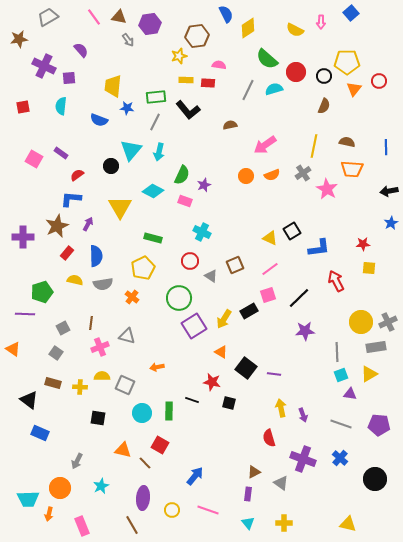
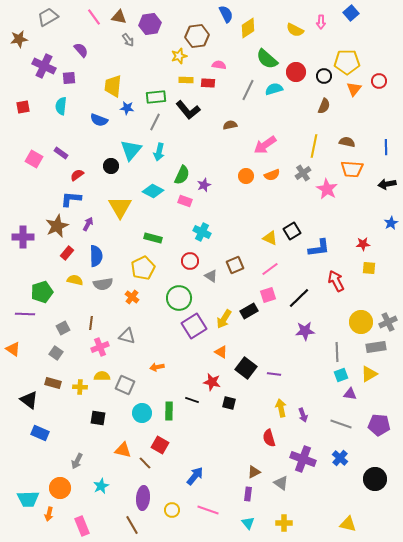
black arrow at (389, 191): moved 2 px left, 7 px up
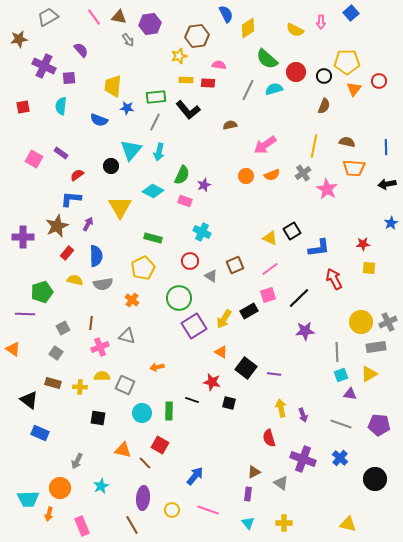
orange trapezoid at (352, 169): moved 2 px right, 1 px up
red arrow at (336, 281): moved 2 px left, 2 px up
orange cross at (132, 297): moved 3 px down
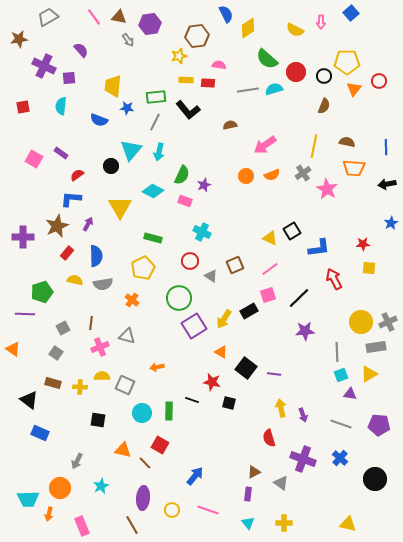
gray line at (248, 90): rotated 55 degrees clockwise
black square at (98, 418): moved 2 px down
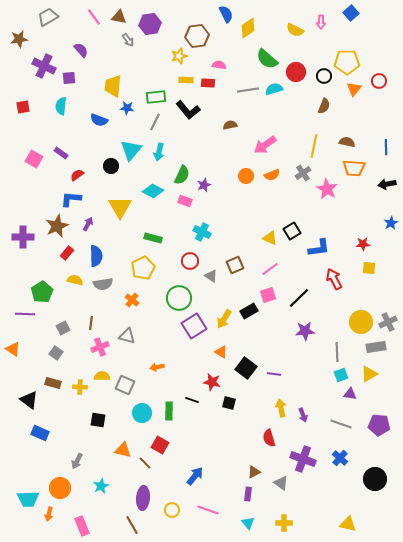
green pentagon at (42, 292): rotated 15 degrees counterclockwise
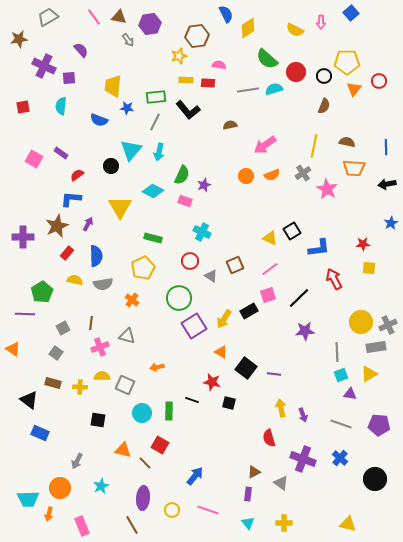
gray cross at (388, 322): moved 3 px down
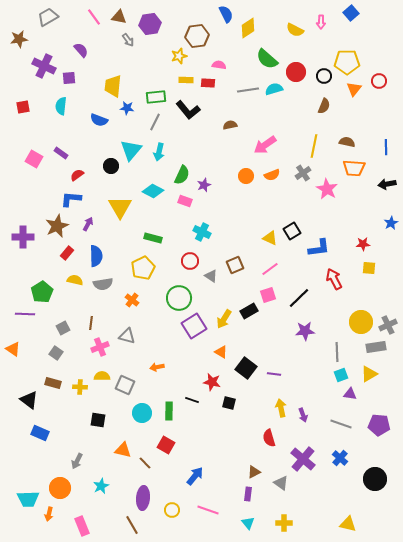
red square at (160, 445): moved 6 px right
purple cross at (303, 459): rotated 20 degrees clockwise
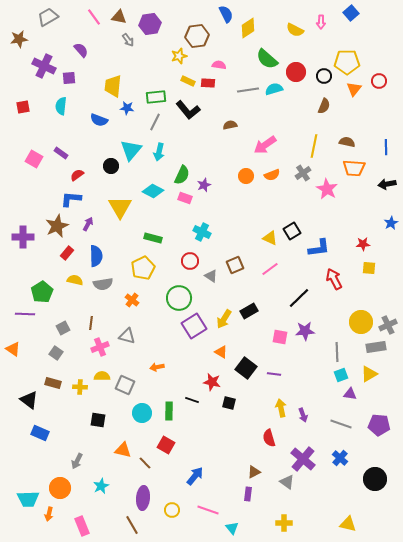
yellow rectangle at (186, 80): moved 2 px right, 1 px down; rotated 24 degrees clockwise
pink rectangle at (185, 201): moved 3 px up
pink square at (268, 295): moved 12 px right, 42 px down; rotated 28 degrees clockwise
gray triangle at (281, 483): moved 6 px right, 1 px up
cyan triangle at (248, 523): moved 16 px left, 5 px down
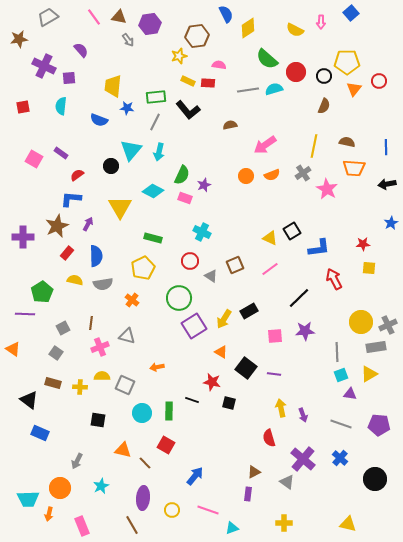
pink square at (280, 337): moved 5 px left, 1 px up; rotated 14 degrees counterclockwise
cyan triangle at (232, 528): rotated 48 degrees clockwise
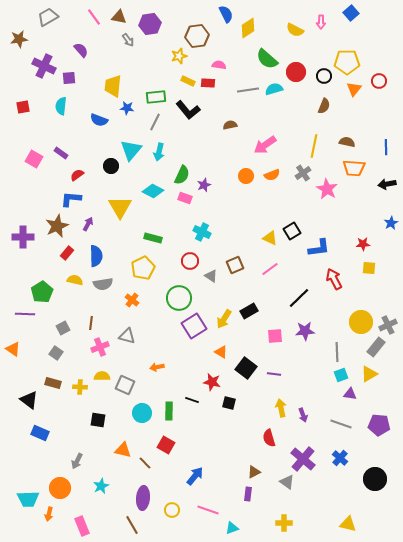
gray rectangle at (376, 347): rotated 42 degrees counterclockwise
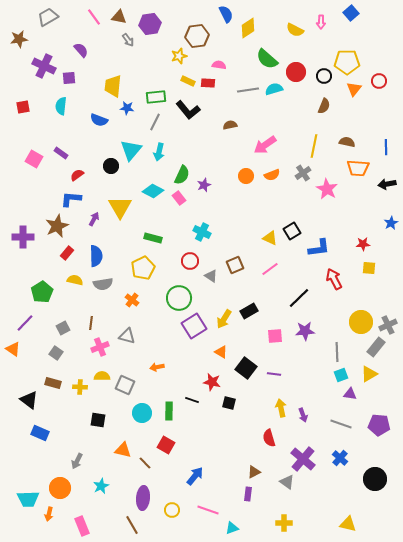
orange trapezoid at (354, 168): moved 4 px right
pink rectangle at (185, 198): moved 6 px left; rotated 32 degrees clockwise
purple arrow at (88, 224): moved 6 px right, 5 px up
purple line at (25, 314): moved 9 px down; rotated 48 degrees counterclockwise
